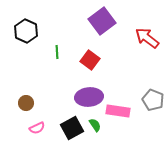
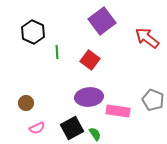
black hexagon: moved 7 px right, 1 px down
green semicircle: moved 9 px down
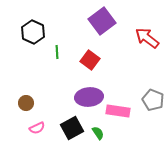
green semicircle: moved 3 px right, 1 px up
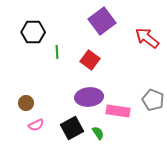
black hexagon: rotated 25 degrees counterclockwise
pink semicircle: moved 1 px left, 3 px up
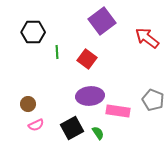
red square: moved 3 px left, 1 px up
purple ellipse: moved 1 px right, 1 px up
brown circle: moved 2 px right, 1 px down
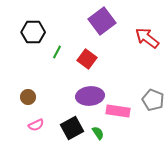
green line: rotated 32 degrees clockwise
brown circle: moved 7 px up
